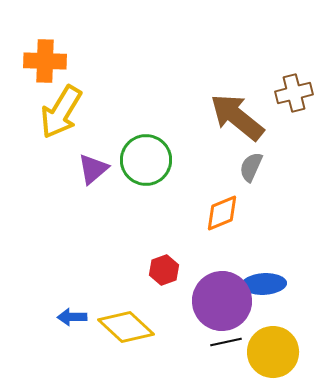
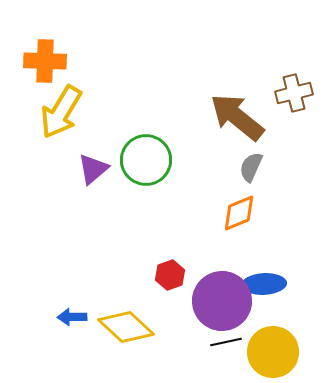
orange diamond: moved 17 px right
red hexagon: moved 6 px right, 5 px down
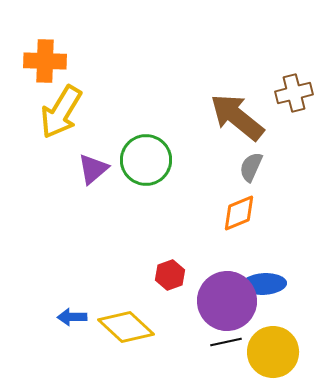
purple circle: moved 5 px right
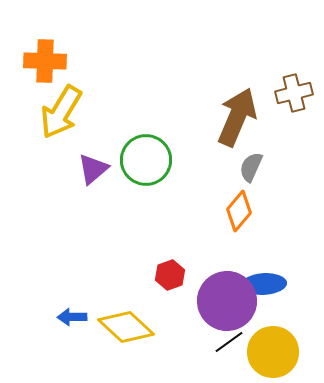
brown arrow: rotated 74 degrees clockwise
orange diamond: moved 2 px up; rotated 27 degrees counterclockwise
black line: moved 3 px right; rotated 24 degrees counterclockwise
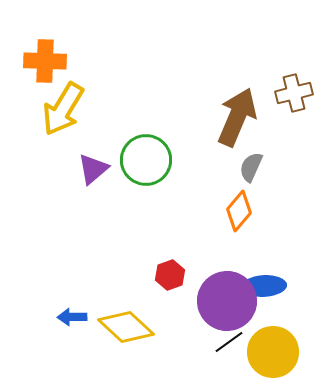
yellow arrow: moved 2 px right, 3 px up
blue ellipse: moved 2 px down
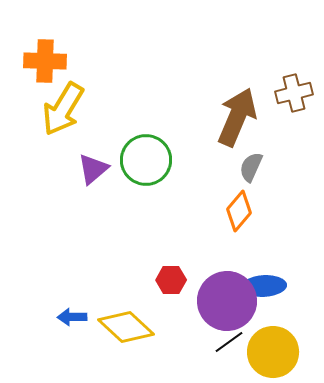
red hexagon: moved 1 px right, 5 px down; rotated 20 degrees clockwise
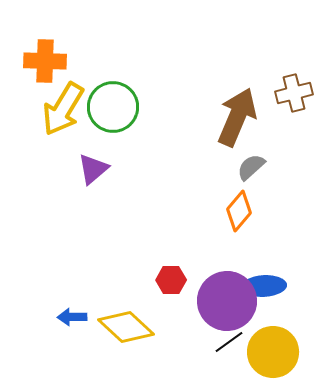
green circle: moved 33 px left, 53 px up
gray semicircle: rotated 24 degrees clockwise
